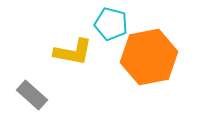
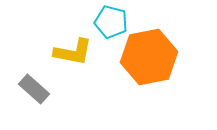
cyan pentagon: moved 2 px up
gray rectangle: moved 2 px right, 6 px up
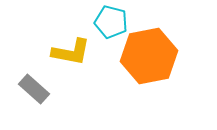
yellow L-shape: moved 2 px left
orange hexagon: moved 1 px up
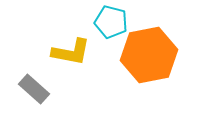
orange hexagon: moved 1 px up
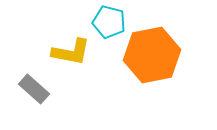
cyan pentagon: moved 2 px left
orange hexagon: moved 3 px right
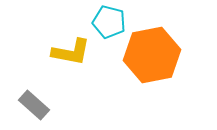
gray rectangle: moved 16 px down
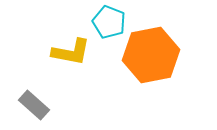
cyan pentagon: rotated 8 degrees clockwise
orange hexagon: moved 1 px left
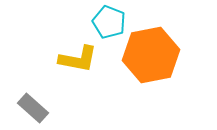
yellow L-shape: moved 7 px right, 7 px down
gray rectangle: moved 1 px left, 3 px down
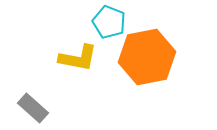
orange hexagon: moved 4 px left, 2 px down
yellow L-shape: moved 1 px up
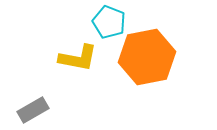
gray rectangle: moved 2 px down; rotated 72 degrees counterclockwise
